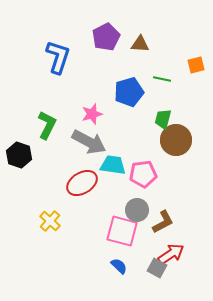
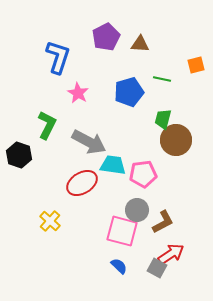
pink star: moved 14 px left, 21 px up; rotated 25 degrees counterclockwise
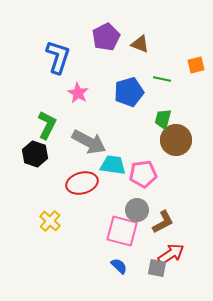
brown triangle: rotated 18 degrees clockwise
black hexagon: moved 16 px right, 1 px up
red ellipse: rotated 16 degrees clockwise
gray square: rotated 18 degrees counterclockwise
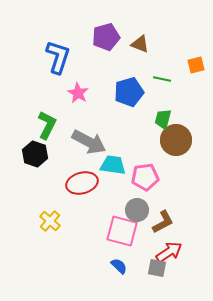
purple pentagon: rotated 12 degrees clockwise
pink pentagon: moved 2 px right, 3 px down
red arrow: moved 2 px left, 2 px up
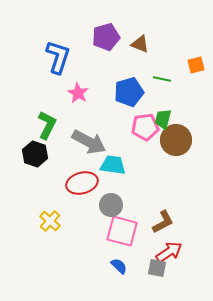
pink pentagon: moved 50 px up
gray circle: moved 26 px left, 5 px up
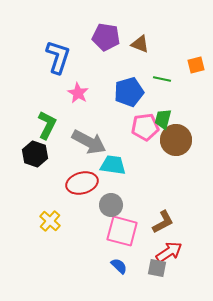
purple pentagon: rotated 24 degrees clockwise
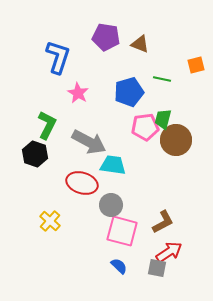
red ellipse: rotated 32 degrees clockwise
